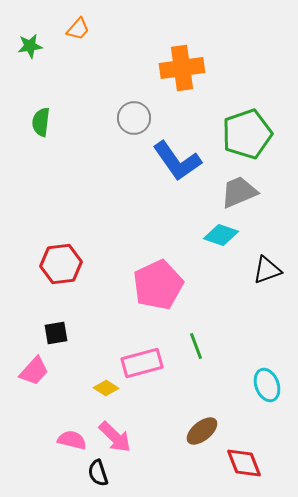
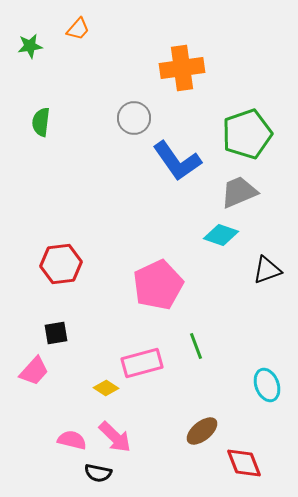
black semicircle: rotated 60 degrees counterclockwise
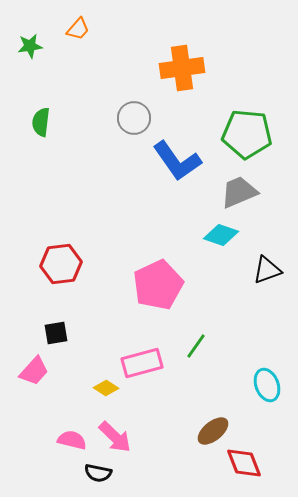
green pentagon: rotated 24 degrees clockwise
green line: rotated 56 degrees clockwise
brown ellipse: moved 11 px right
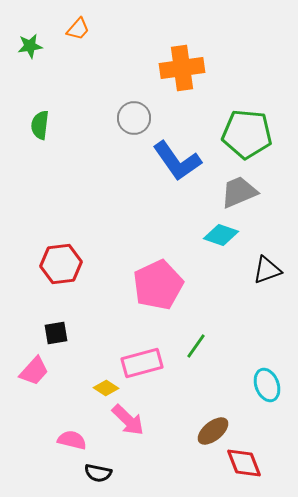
green semicircle: moved 1 px left, 3 px down
pink arrow: moved 13 px right, 17 px up
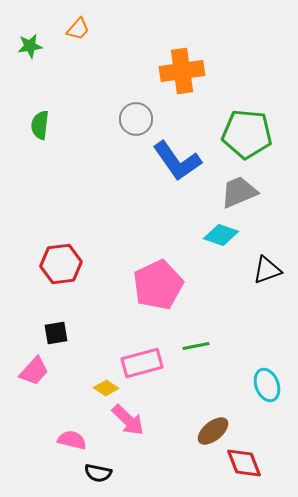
orange cross: moved 3 px down
gray circle: moved 2 px right, 1 px down
green line: rotated 44 degrees clockwise
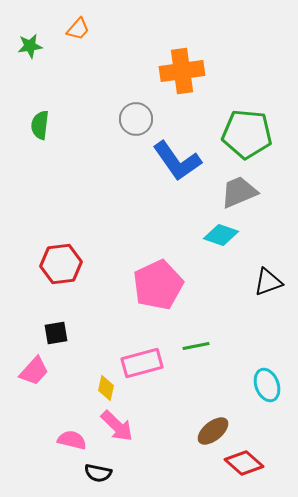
black triangle: moved 1 px right, 12 px down
yellow diamond: rotated 70 degrees clockwise
pink arrow: moved 11 px left, 6 px down
red diamond: rotated 27 degrees counterclockwise
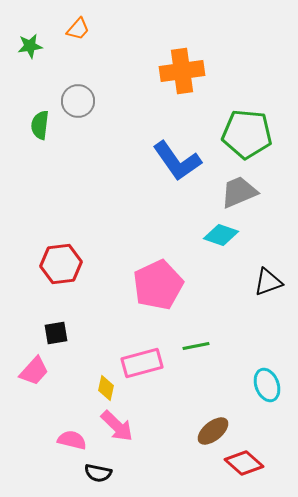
gray circle: moved 58 px left, 18 px up
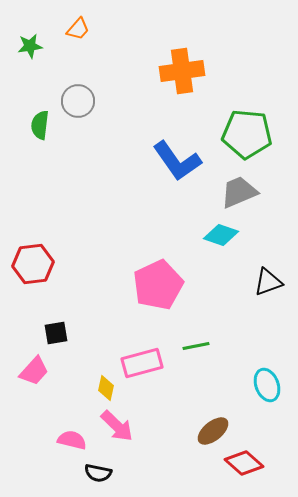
red hexagon: moved 28 px left
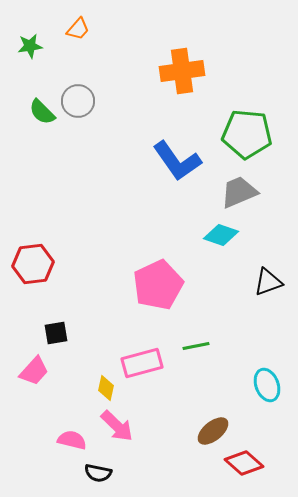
green semicircle: moved 2 px right, 13 px up; rotated 52 degrees counterclockwise
